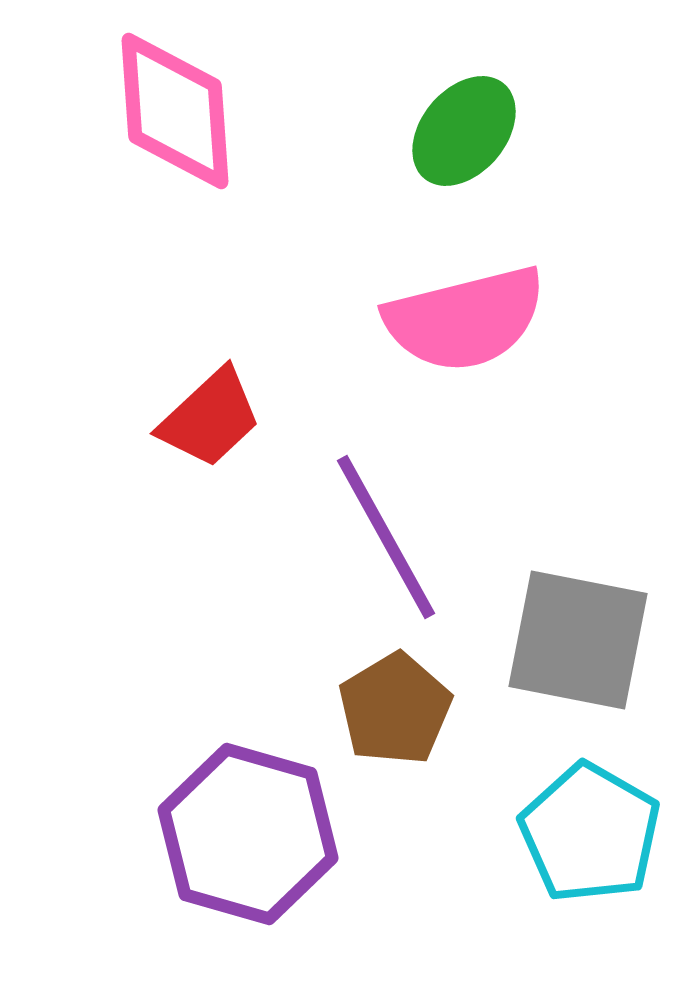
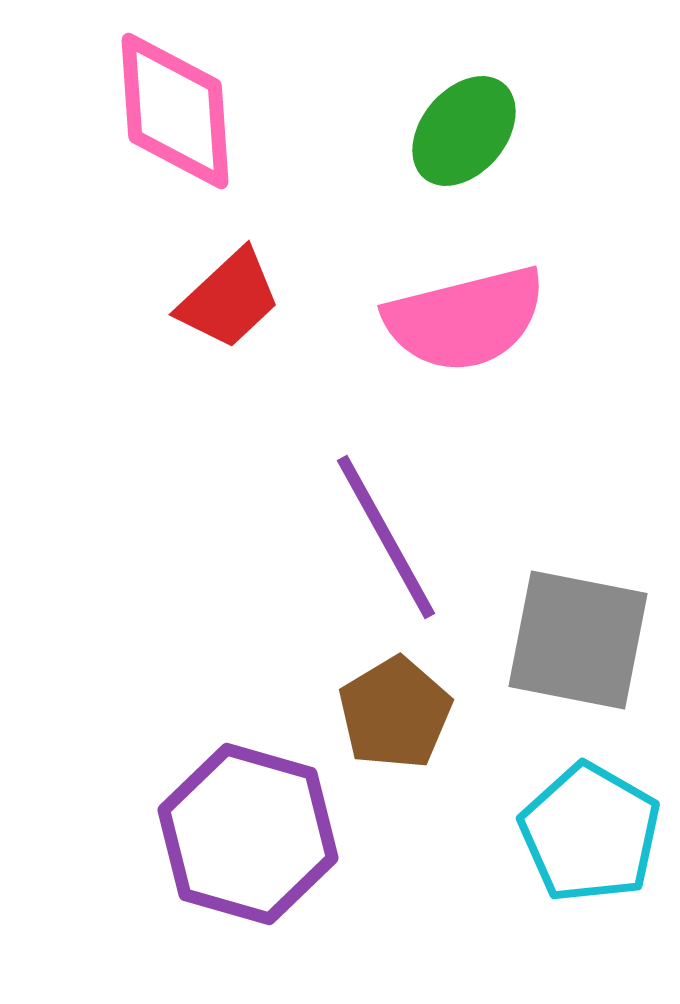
red trapezoid: moved 19 px right, 119 px up
brown pentagon: moved 4 px down
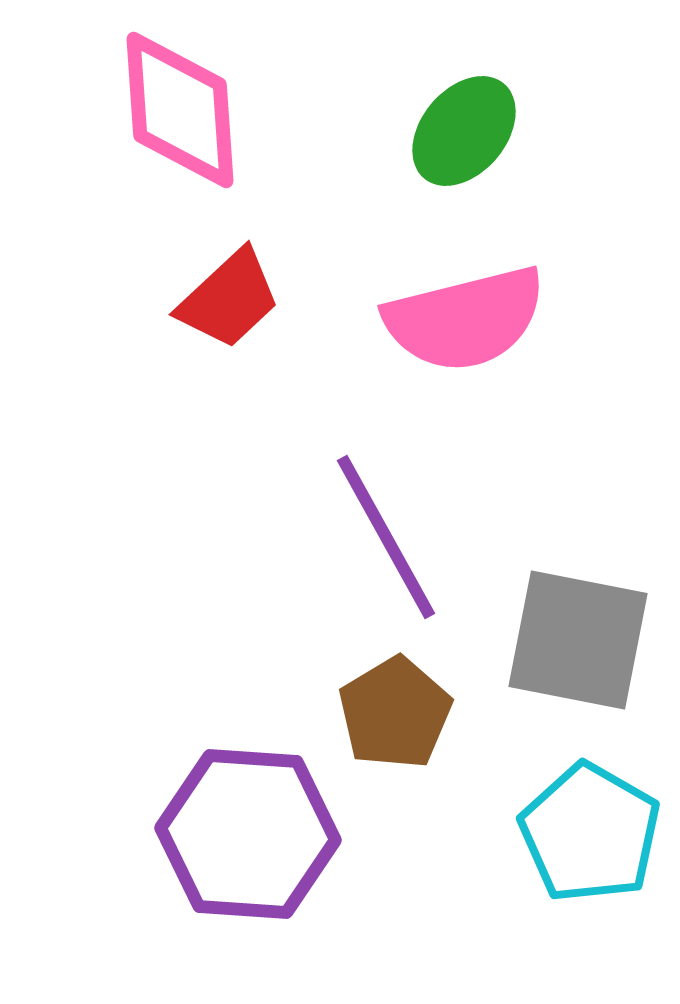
pink diamond: moved 5 px right, 1 px up
purple hexagon: rotated 12 degrees counterclockwise
